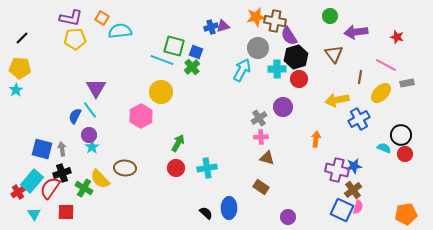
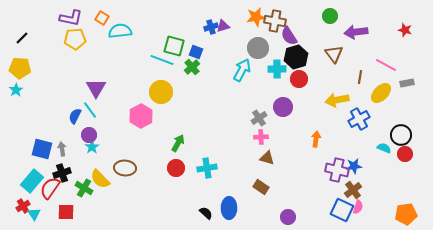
red star at (397, 37): moved 8 px right, 7 px up
red cross at (18, 192): moved 5 px right, 14 px down
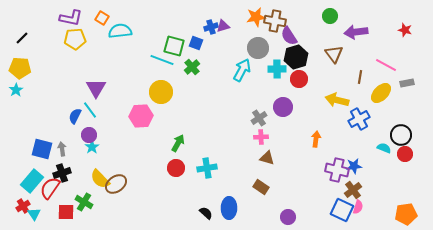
blue square at (196, 52): moved 9 px up
yellow arrow at (337, 100): rotated 25 degrees clockwise
pink hexagon at (141, 116): rotated 25 degrees clockwise
brown ellipse at (125, 168): moved 9 px left, 16 px down; rotated 40 degrees counterclockwise
green cross at (84, 188): moved 14 px down
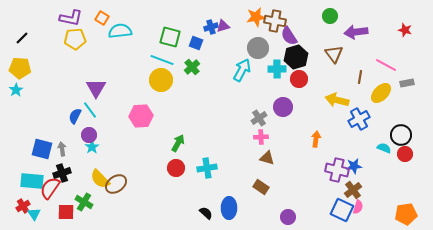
green square at (174, 46): moved 4 px left, 9 px up
yellow circle at (161, 92): moved 12 px up
cyan rectangle at (32, 181): rotated 55 degrees clockwise
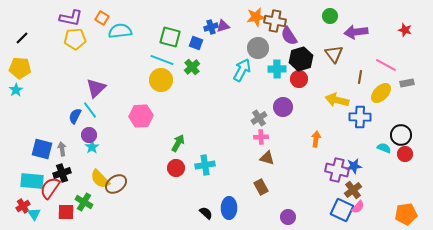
black hexagon at (296, 57): moved 5 px right, 2 px down
purple triangle at (96, 88): rotated 15 degrees clockwise
blue cross at (359, 119): moved 1 px right, 2 px up; rotated 30 degrees clockwise
cyan cross at (207, 168): moved 2 px left, 3 px up
brown rectangle at (261, 187): rotated 28 degrees clockwise
pink semicircle at (358, 207): rotated 24 degrees clockwise
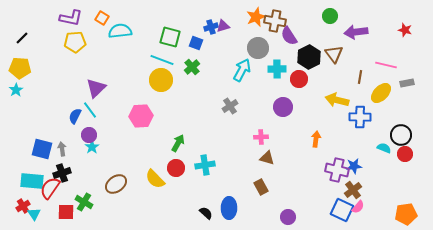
orange star at (256, 17): rotated 12 degrees counterclockwise
yellow pentagon at (75, 39): moved 3 px down
black hexagon at (301, 59): moved 8 px right, 2 px up; rotated 10 degrees counterclockwise
pink line at (386, 65): rotated 15 degrees counterclockwise
gray cross at (259, 118): moved 29 px left, 12 px up
yellow semicircle at (100, 179): moved 55 px right
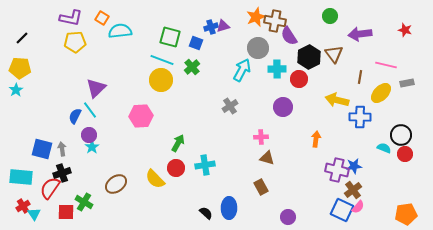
purple arrow at (356, 32): moved 4 px right, 2 px down
cyan rectangle at (32, 181): moved 11 px left, 4 px up
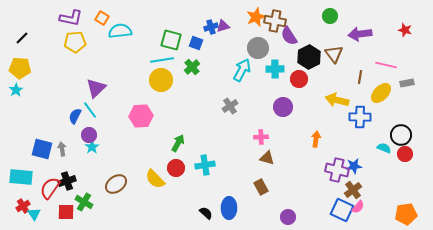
green square at (170, 37): moved 1 px right, 3 px down
cyan line at (162, 60): rotated 30 degrees counterclockwise
cyan cross at (277, 69): moved 2 px left
black cross at (62, 173): moved 5 px right, 8 px down
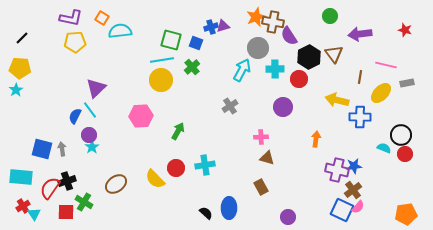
brown cross at (275, 21): moved 2 px left, 1 px down
green arrow at (178, 143): moved 12 px up
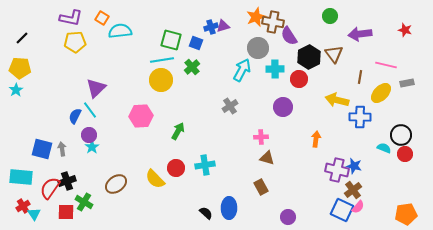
blue star at (354, 166): rotated 21 degrees clockwise
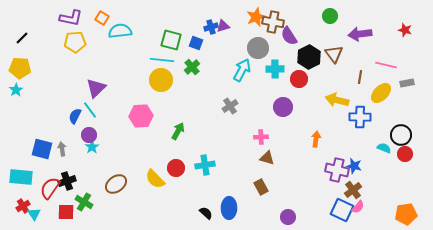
cyan line at (162, 60): rotated 15 degrees clockwise
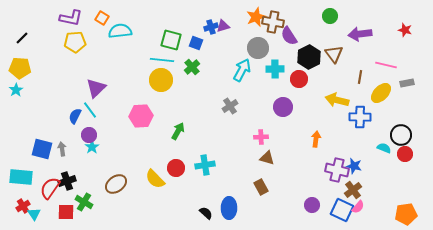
purple circle at (288, 217): moved 24 px right, 12 px up
